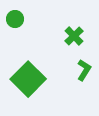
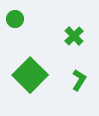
green L-shape: moved 5 px left, 10 px down
green square: moved 2 px right, 4 px up
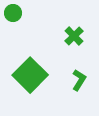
green circle: moved 2 px left, 6 px up
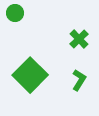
green circle: moved 2 px right
green cross: moved 5 px right, 3 px down
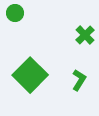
green cross: moved 6 px right, 4 px up
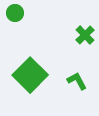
green L-shape: moved 2 px left, 1 px down; rotated 60 degrees counterclockwise
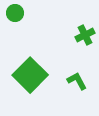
green cross: rotated 18 degrees clockwise
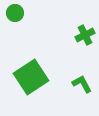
green square: moved 1 px right, 2 px down; rotated 12 degrees clockwise
green L-shape: moved 5 px right, 3 px down
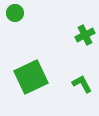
green square: rotated 8 degrees clockwise
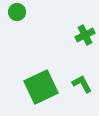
green circle: moved 2 px right, 1 px up
green square: moved 10 px right, 10 px down
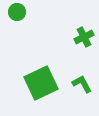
green cross: moved 1 px left, 2 px down
green square: moved 4 px up
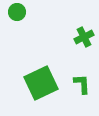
green L-shape: rotated 25 degrees clockwise
